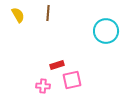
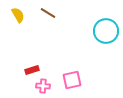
brown line: rotated 63 degrees counterclockwise
red rectangle: moved 25 px left, 5 px down
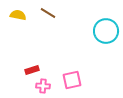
yellow semicircle: rotated 49 degrees counterclockwise
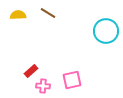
yellow semicircle: rotated 14 degrees counterclockwise
red rectangle: moved 1 px left, 1 px down; rotated 24 degrees counterclockwise
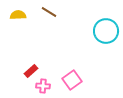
brown line: moved 1 px right, 1 px up
pink square: rotated 24 degrees counterclockwise
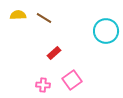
brown line: moved 5 px left, 6 px down
red rectangle: moved 23 px right, 18 px up
pink cross: moved 1 px up
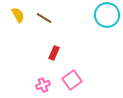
yellow semicircle: rotated 63 degrees clockwise
cyan circle: moved 1 px right, 16 px up
red rectangle: rotated 24 degrees counterclockwise
pink cross: rotated 24 degrees counterclockwise
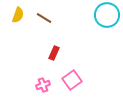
yellow semicircle: rotated 49 degrees clockwise
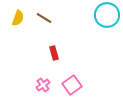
yellow semicircle: moved 3 px down
red rectangle: rotated 40 degrees counterclockwise
pink square: moved 5 px down
pink cross: rotated 16 degrees counterclockwise
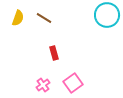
pink square: moved 1 px right, 2 px up
